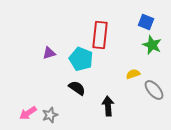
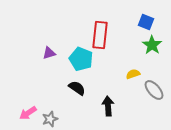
green star: rotated 12 degrees clockwise
gray star: moved 4 px down
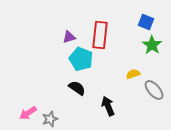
purple triangle: moved 20 px right, 16 px up
black arrow: rotated 18 degrees counterclockwise
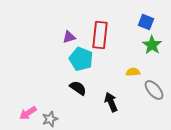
yellow semicircle: moved 2 px up; rotated 16 degrees clockwise
black semicircle: moved 1 px right
black arrow: moved 3 px right, 4 px up
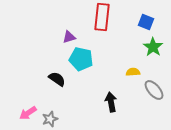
red rectangle: moved 2 px right, 18 px up
green star: moved 1 px right, 2 px down
cyan pentagon: rotated 10 degrees counterclockwise
black semicircle: moved 21 px left, 9 px up
black arrow: rotated 12 degrees clockwise
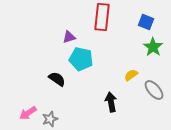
yellow semicircle: moved 2 px left, 3 px down; rotated 32 degrees counterclockwise
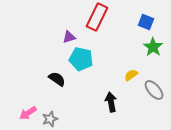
red rectangle: moved 5 px left; rotated 20 degrees clockwise
